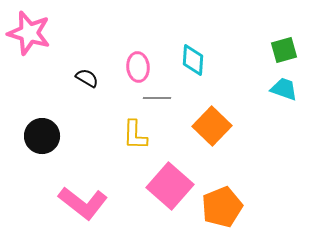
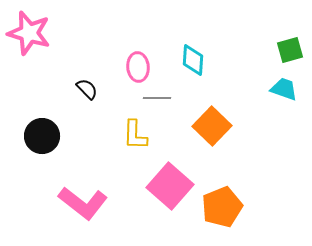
green square: moved 6 px right
black semicircle: moved 11 px down; rotated 15 degrees clockwise
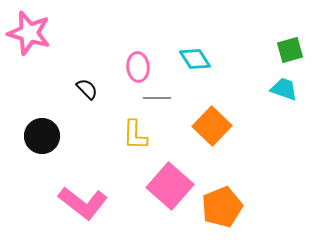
cyan diamond: moved 2 px right, 1 px up; rotated 36 degrees counterclockwise
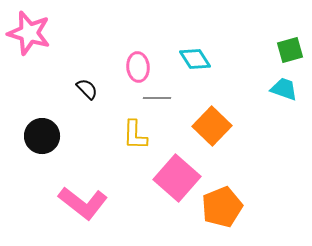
pink square: moved 7 px right, 8 px up
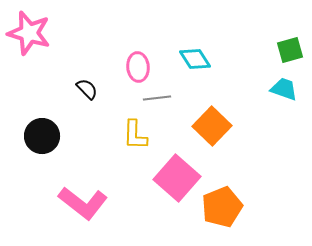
gray line: rotated 8 degrees counterclockwise
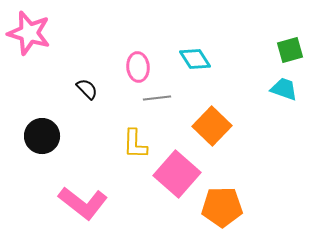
yellow L-shape: moved 9 px down
pink square: moved 4 px up
orange pentagon: rotated 21 degrees clockwise
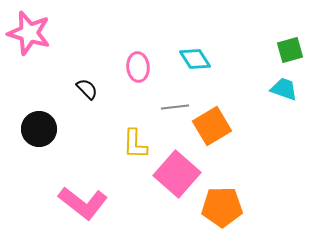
gray line: moved 18 px right, 9 px down
orange square: rotated 15 degrees clockwise
black circle: moved 3 px left, 7 px up
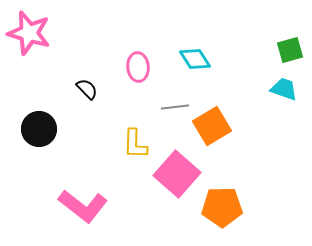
pink L-shape: moved 3 px down
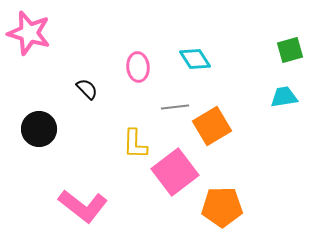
cyan trapezoid: moved 8 px down; rotated 28 degrees counterclockwise
pink square: moved 2 px left, 2 px up; rotated 12 degrees clockwise
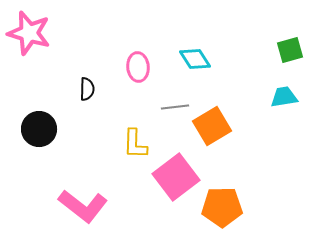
black semicircle: rotated 45 degrees clockwise
pink square: moved 1 px right, 5 px down
